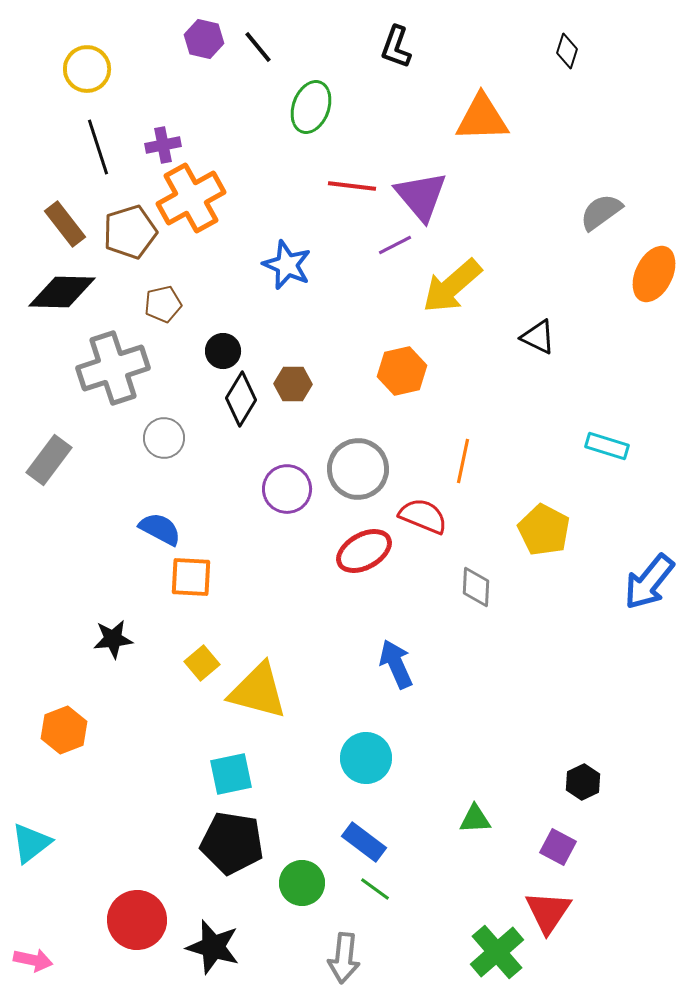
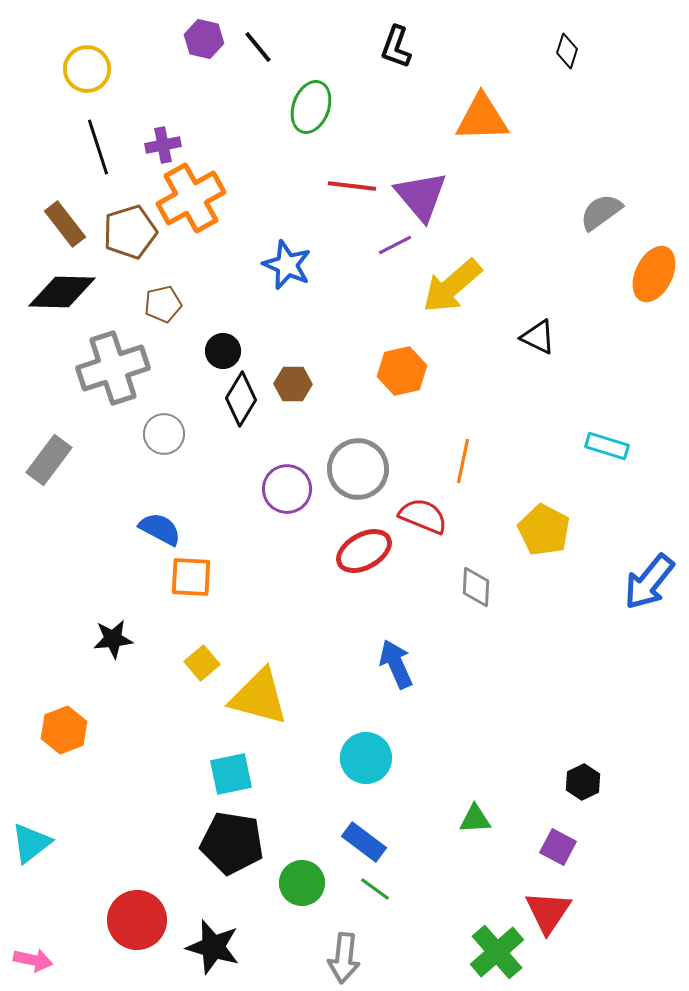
gray circle at (164, 438): moved 4 px up
yellow triangle at (258, 691): moved 1 px right, 6 px down
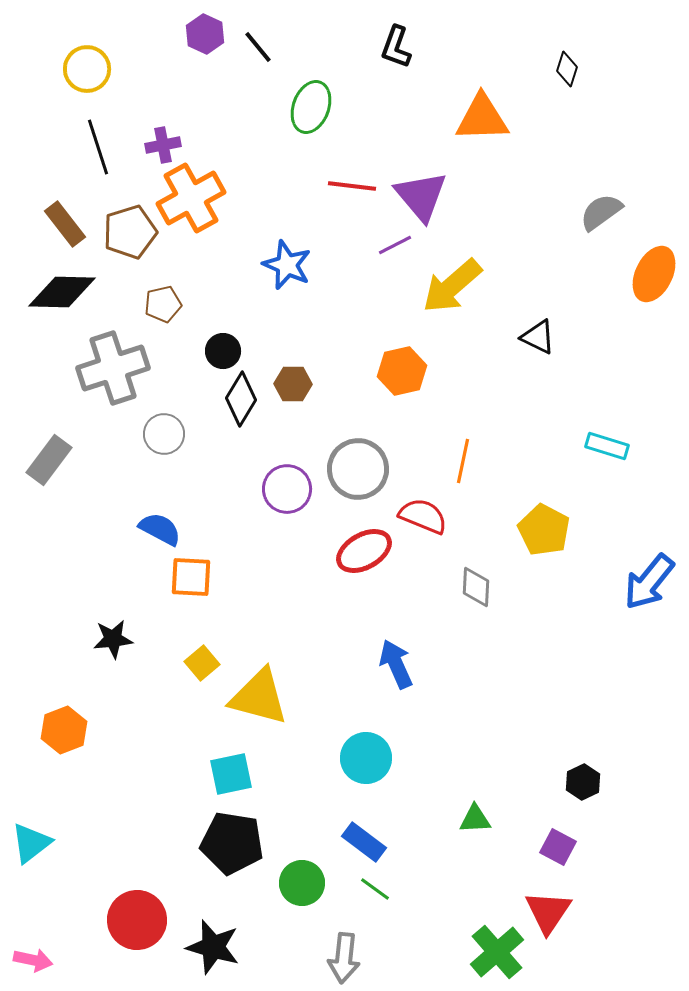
purple hexagon at (204, 39): moved 1 px right, 5 px up; rotated 12 degrees clockwise
black diamond at (567, 51): moved 18 px down
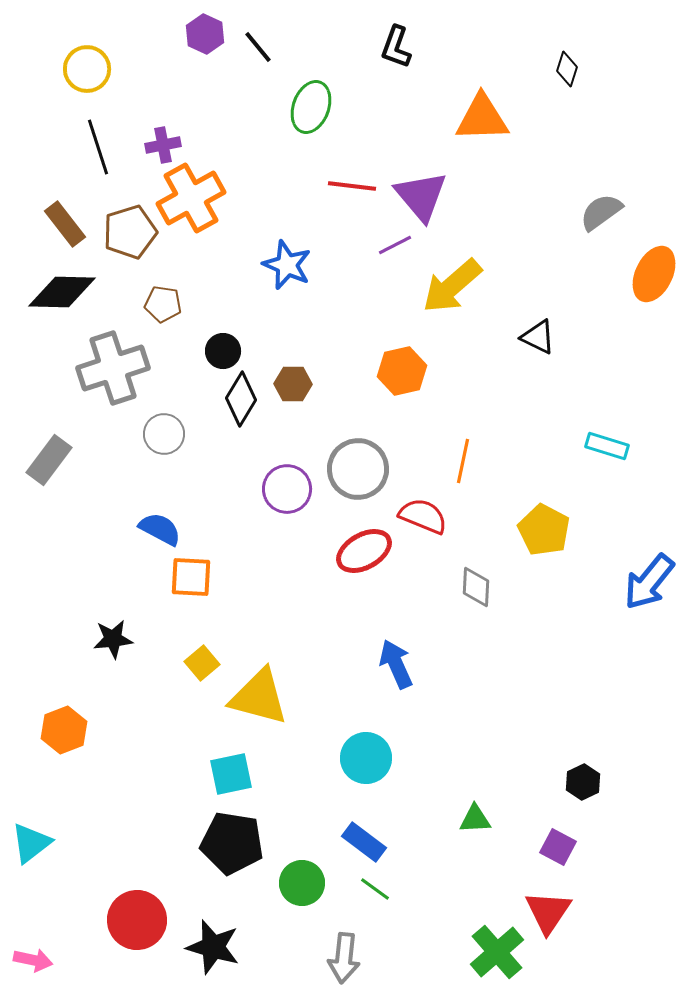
brown pentagon at (163, 304): rotated 21 degrees clockwise
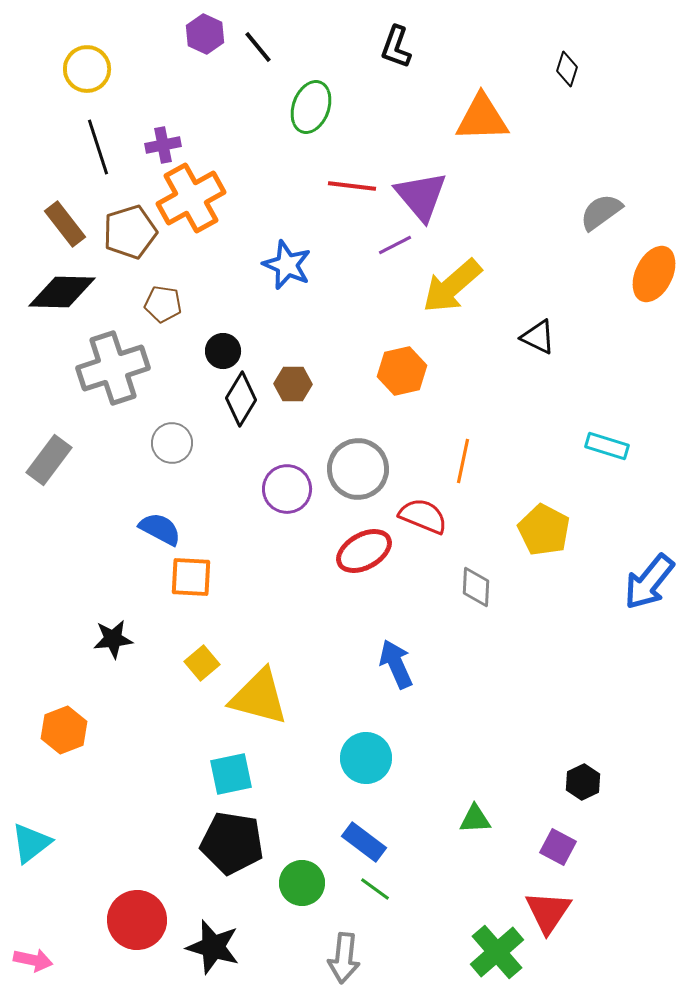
gray circle at (164, 434): moved 8 px right, 9 px down
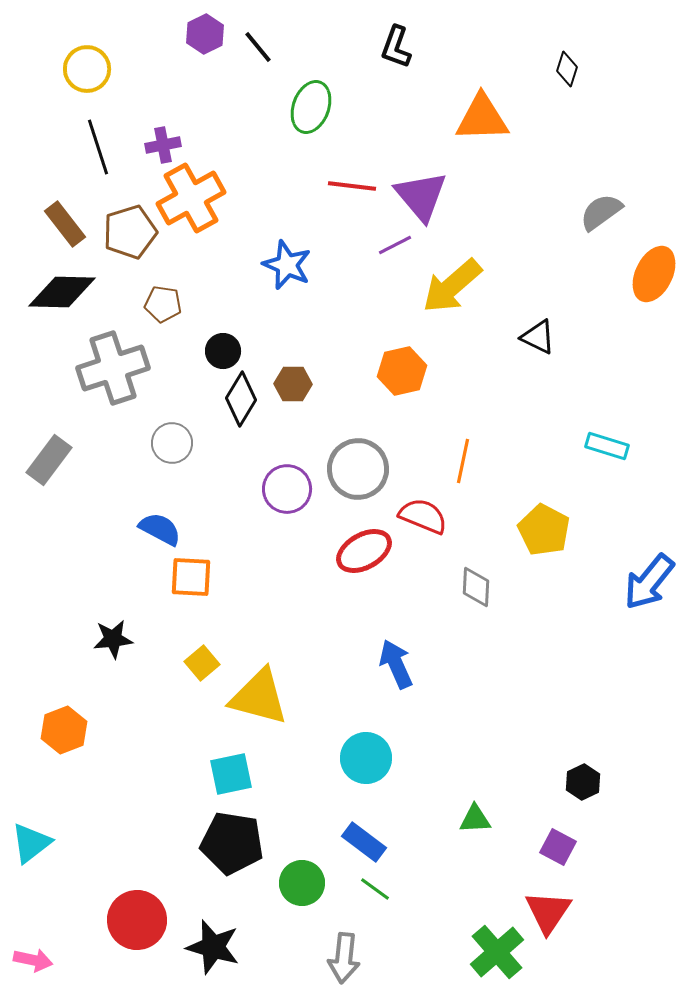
purple hexagon at (205, 34): rotated 9 degrees clockwise
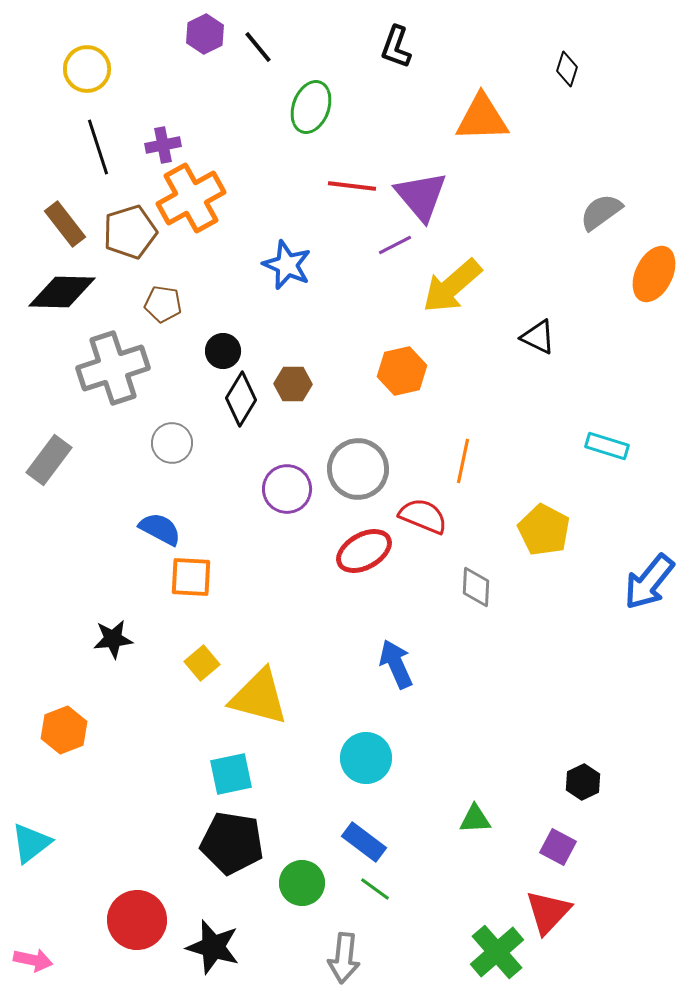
red triangle at (548, 912): rotated 9 degrees clockwise
